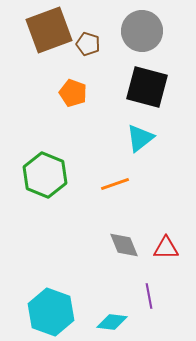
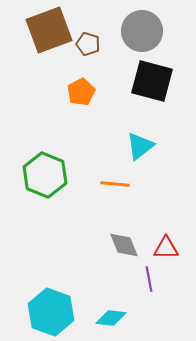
black square: moved 5 px right, 6 px up
orange pentagon: moved 8 px right, 1 px up; rotated 24 degrees clockwise
cyan triangle: moved 8 px down
orange line: rotated 24 degrees clockwise
purple line: moved 17 px up
cyan diamond: moved 1 px left, 4 px up
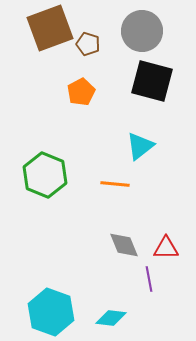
brown square: moved 1 px right, 2 px up
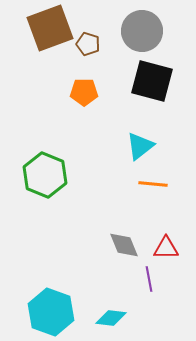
orange pentagon: moved 3 px right; rotated 28 degrees clockwise
orange line: moved 38 px right
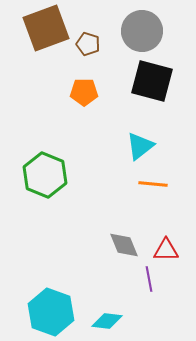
brown square: moved 4 px left
red triangle: moved 2 px down
cyan diamond: moved 4 px left, 3 px down
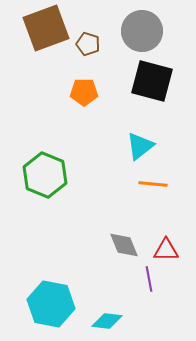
cyan hexagon: moved 8 px up; rotated 9 degrees counterclockwise
